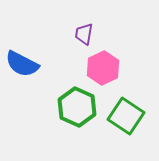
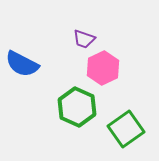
purple trapezoid: moved 5 px down; rotated 80 degrees counterclockwise
green square: moved 13 px down; rotated 21 degrees clockwise
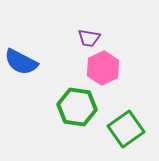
purple trapezoid: moved 5 px right, 1 px up; rotated 10 degrees counterclockwise
blue semicircle: moved 1 px left, 2 px up
green hexagon: rotated 15 degrees counterclockwise
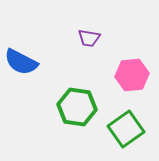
pink hexagon: moved 29 px right, 7 px down; rotated 20 degrees clockwise
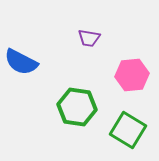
green square: moved 2 px right, 1 px down; rotated 24 degrees counterclockwise
